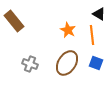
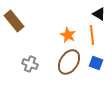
orange star: moved 5 px down
brown ellipse: moved 2 px right, 1 px up
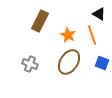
brown rectangle: moved 26 px right; rotated 65 degrees clockwise
orange line: rotated 12 degrees counterclockwise
blue square: moved 6 px right
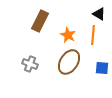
orange line: moved 1 px right; rotated 24 degrees clockwise
blue square: moved 5 px down; rotated 16 degrees counterclockwise
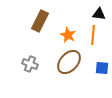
black triangle: rotated 24 degrees counterclockwise
brown ellipse: rotated 10 degrees clockwise
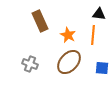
brown rectangle: rotated 50 degrees counterclockwise
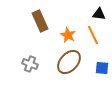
orange line: rotated 30 degrees counterclockwise
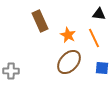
orange line: moved 1 px right, 3 px down
gray cross: moved 19 px left, 7 px down; rotated 21 degrees counterclockwise
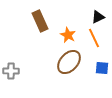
black triangle: moved 1 px left, 3 px down; rotated 32 degrees counterclockwise
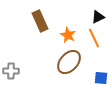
blue square: moved 1 px left, 10 px down
